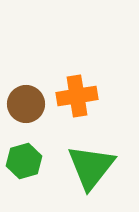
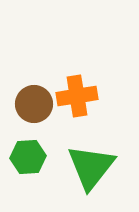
brown circle: moved 8 px right
green hexagon: moved 4 px right, 4 px up; rotated 12 degrees clockwise
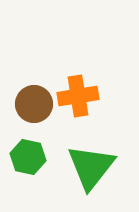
orange cross: moved 1 px right
green hexagon: rotated 16 degrees clockwise
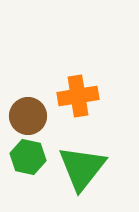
brown circle: moved 6 px left, 12 px down
green triangle: moved 9 px left, 1 px down
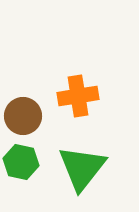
brown circle: moved 5 px left
green hexagon: moved 7 px left, 5 px down
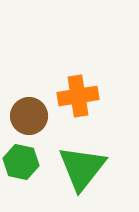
brown circle: moved 6 px right
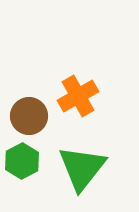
orange cross: rotated 21 degrees counterclockwise
green hexagon: moved 1 px right, 1 px up; rotated 20 degrees clockwise
